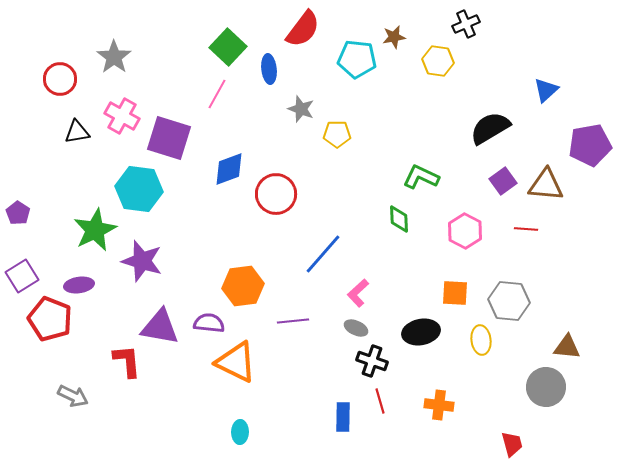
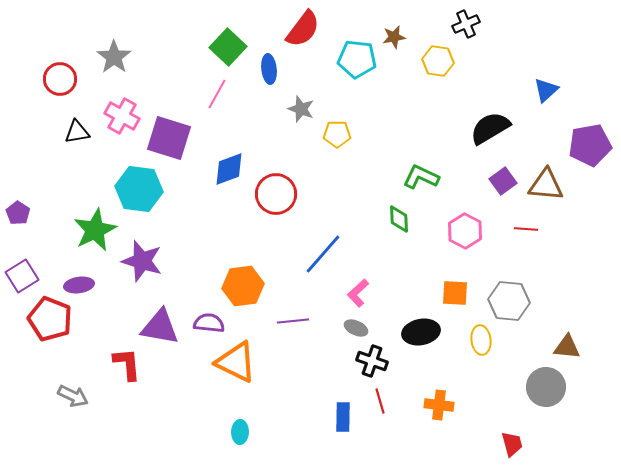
red L-shape at (127, 361): moved 3 px down
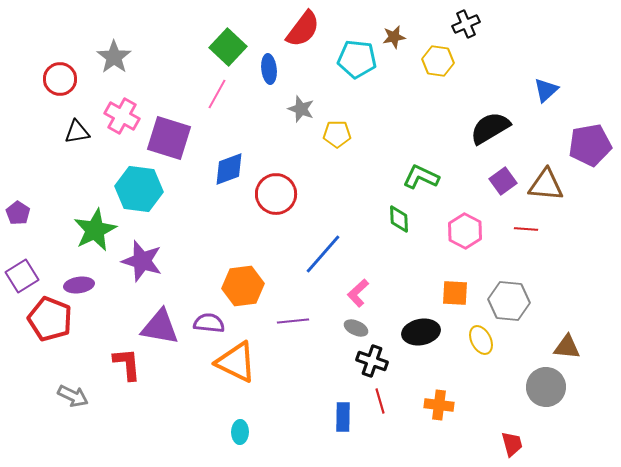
yellow ellipse at (481, 340): rotated 20 degrees counterclockwise
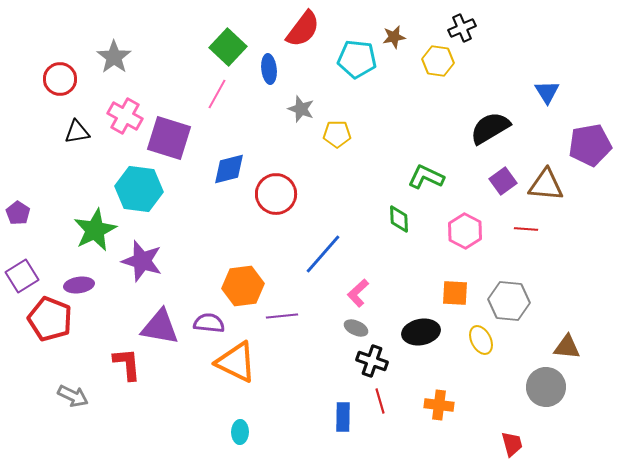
black cross at (466, 24): moved 4 px left, 4 px down
blue triangle at (546, 90): moved 1 px right, 2 px down; rotated 20 degrees counterclockwise
pink cross at (122, 116): moved 3 px right
blue diamond at (229, 169): rotated 6 degrees clockwise
green L-shape at (421, 177): moved 5 px right
purple line at (293, 321): moved 11 px left, 5 px up
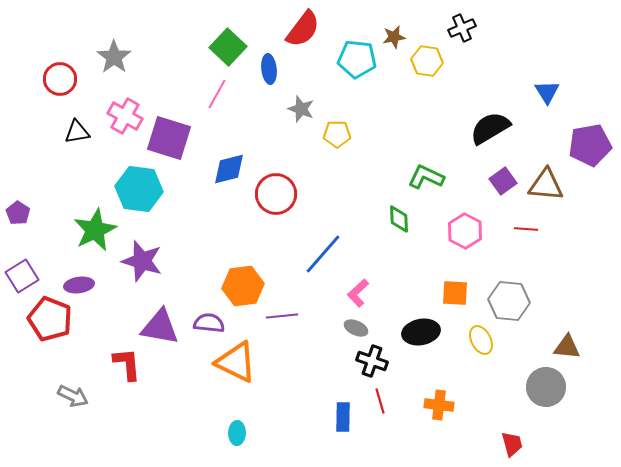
yellow hexagon at (438, 61): moved 11 px left
cyan ellipse at (240, 432): moved 3 px left, 1 px down
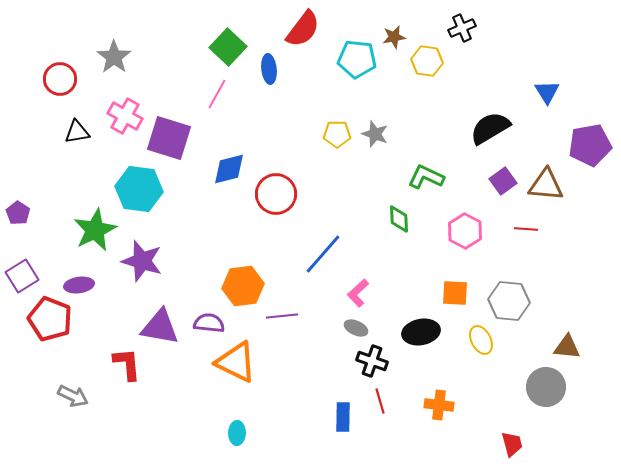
gray star at (301, 109): moved 74 px right, 25 px down
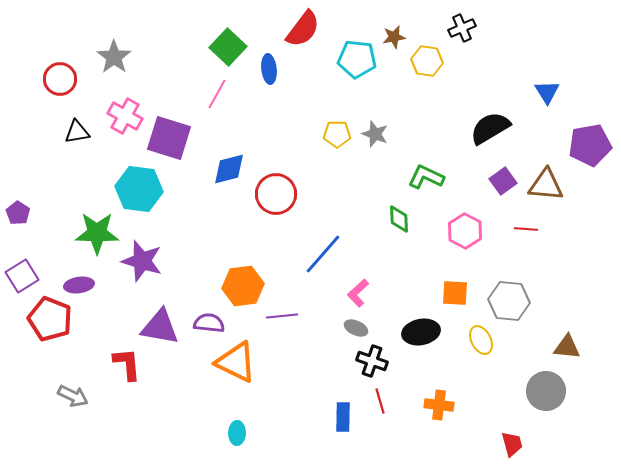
green star at (95, 230): moved 2 px right, 3 px down; rotated 27 degrees clockwise
gray circle at (546, 387): moved 4 px down
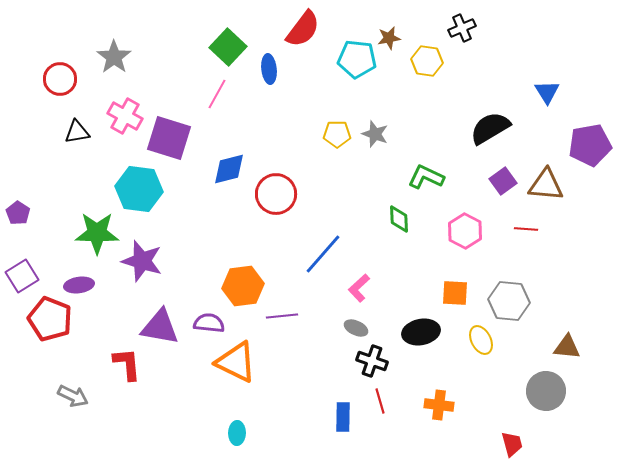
brown star at (394, 37): moved 5 px left, 1 px down
pink L-shape at (358, 293): moved 1 px right, 5 px up
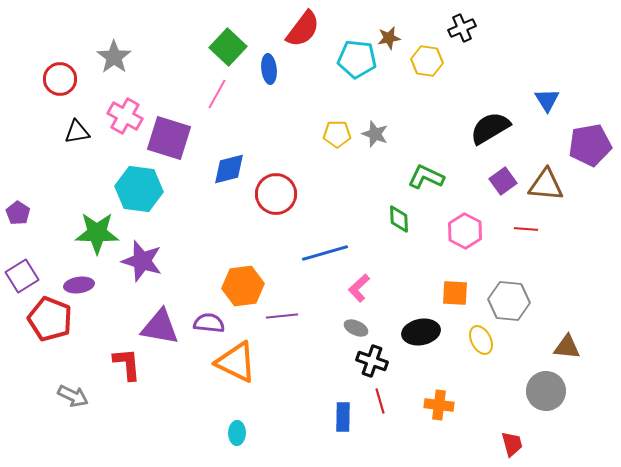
blue triangle at (547, 92): moved 8 px down
blue line at (323, 254): moved 2 px right, 1 px up; rotated 33 degrees clockwise
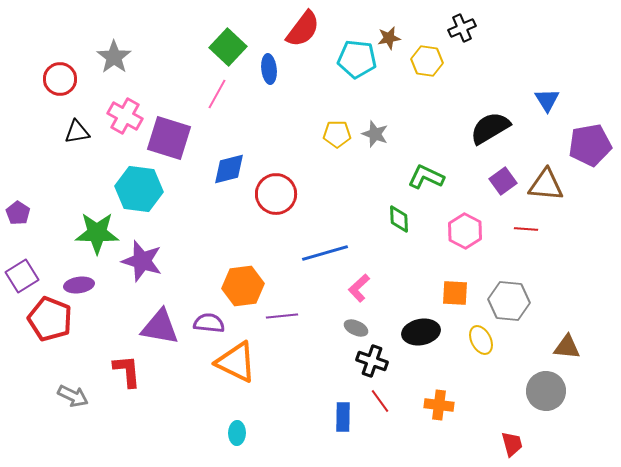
red L-shape at (127, 364): moved 7 px down
red line at (380, 401): rotated 20 degrees counterclockwise
